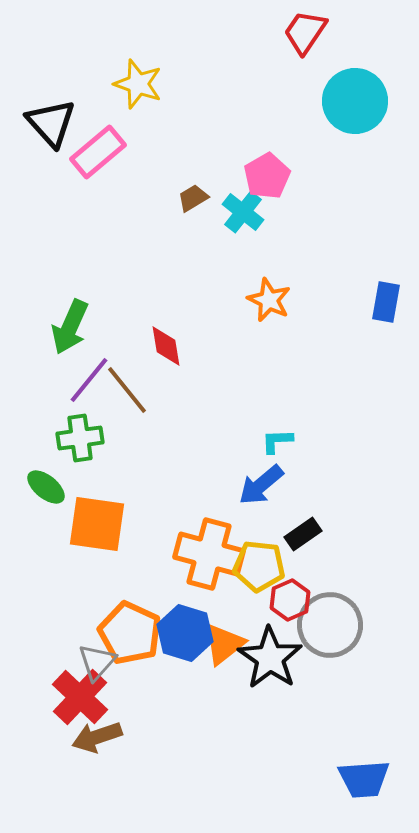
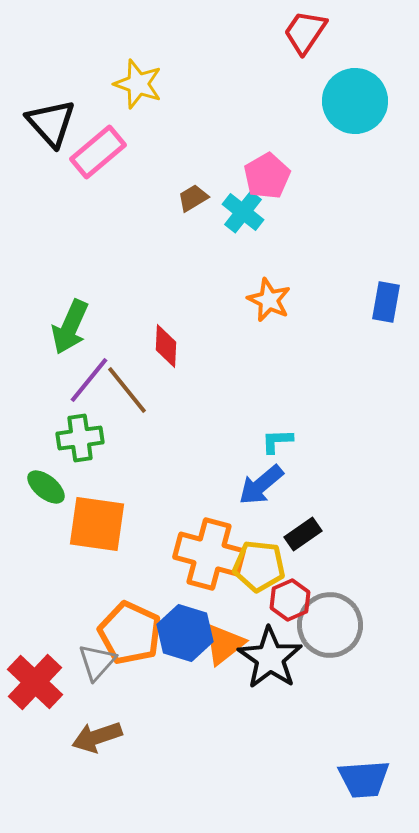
red diamond: rotated 12 degrees clockwise
red cross: moved 45 px left, 15 px up
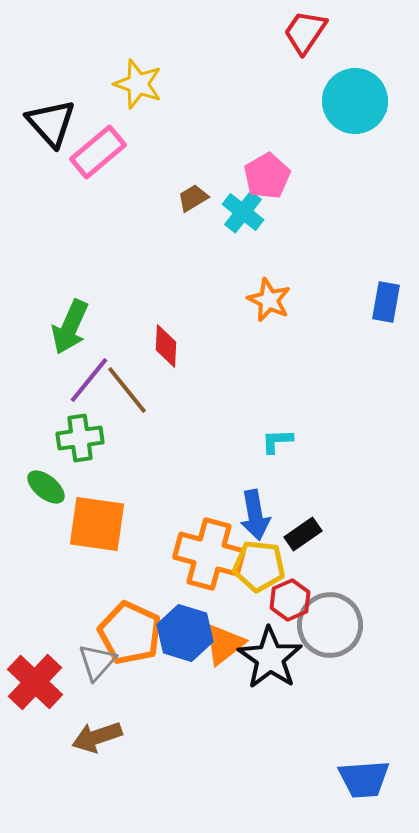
blue arrow: moved 6 px left, 30 px down; rotated 60 degrees counterclockwise
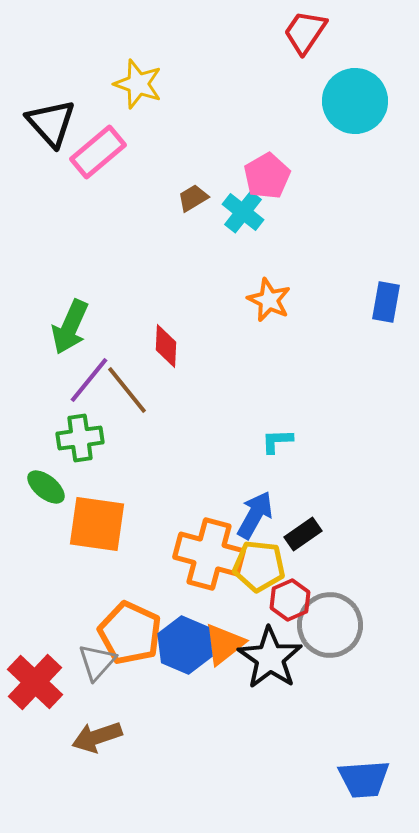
blue arrow: rotated 141 degrees counterclockwise
blue hexagon: moved 12 px down; rotated 6 degrees clockwise
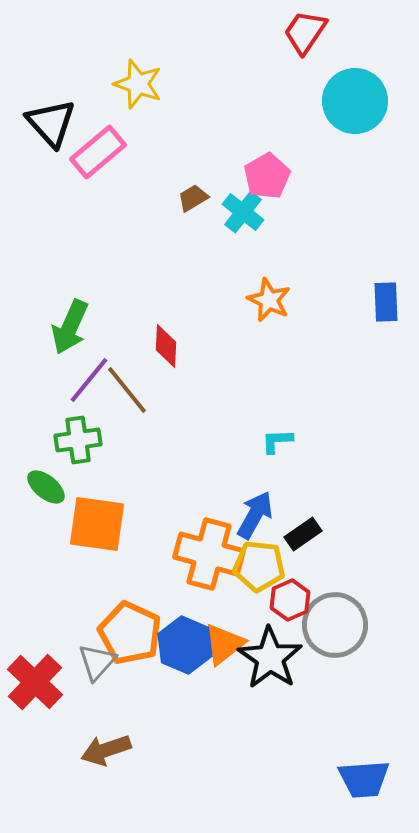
blue rectangle: rotated 12 degrees counterclockwise
green cross: moved 2 px left, 2 px down
gray circle: moved 5 px right
brown arrow: moved 9 px right, 13 px down
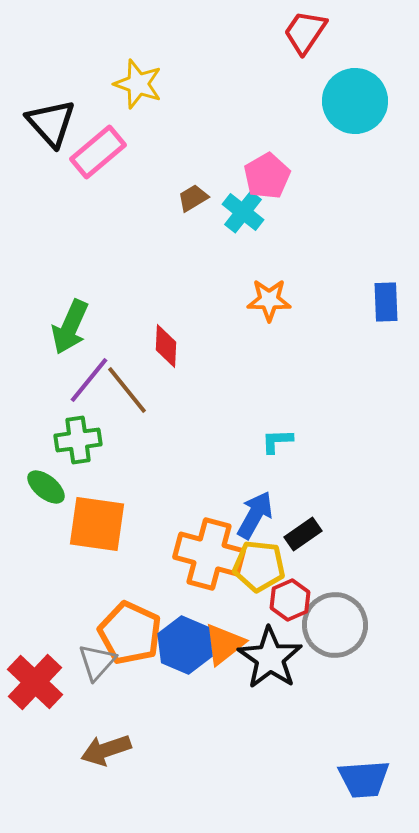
orange star: rotated 24 degrees counterclockwise
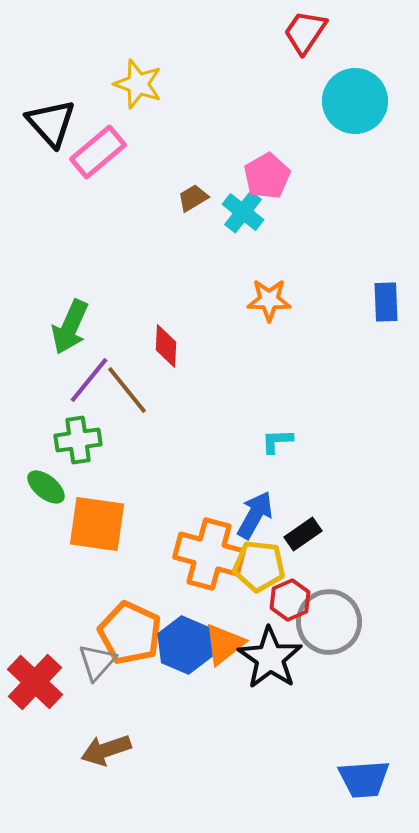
gray circle: moved 6 px left, 3 px up
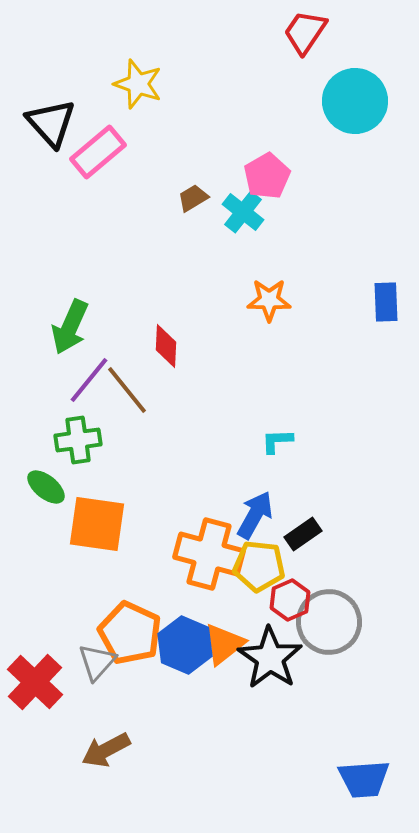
brown arrow: rotated 9 degrees counterclockwise
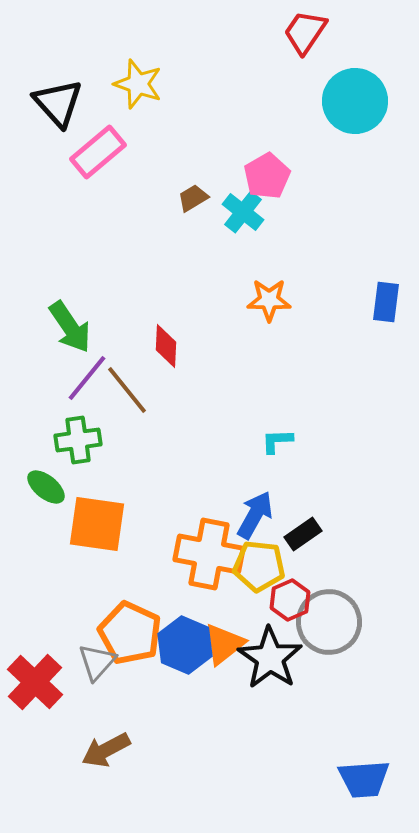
black triangle: moved 7 px right, 20 px up
blue rectangle: rotated 9 degrees clockwise
green arrow: rotated 58 degrees counterclockwise
purple line: moved 2 px left, 2 px up
orange cross: rotated 4 degrees counterclockwise
